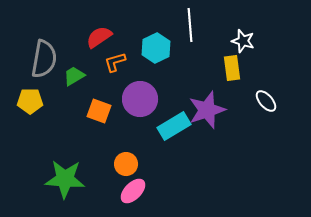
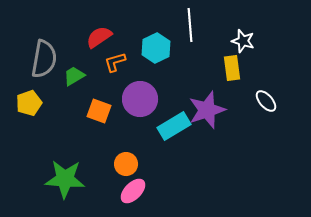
yellow pentagon: moved 1 px left, 2 px down; rotated 20 degrees counterclockwise
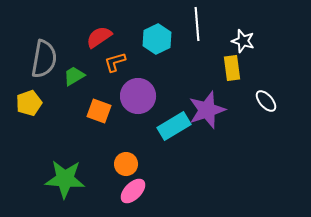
white line: moved 7 px right, 1 px up
cyan hexagon: moved 1 px right, 9 px up
purple circle: moved 2 px left, 3 px up
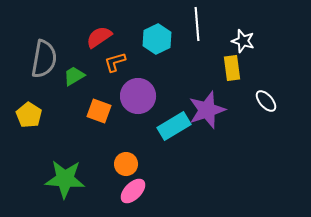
yellow pentagon: moved 12 px down; rotated 20 degrees counterclockwise
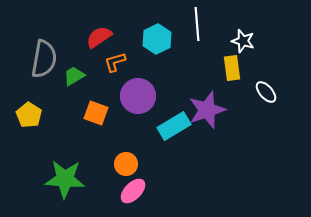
white ellipse: moved 9 px up
orange square: moved 3 px left, 2 px down
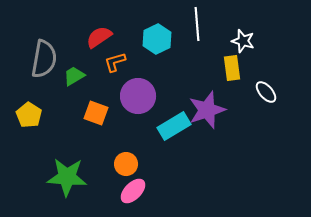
green star: moved 2 px right, 2 px up
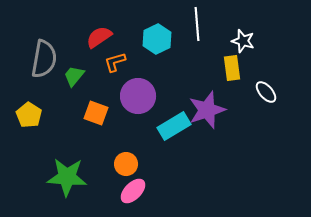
green trapezoid: rotated 20 degrees counterclockwise
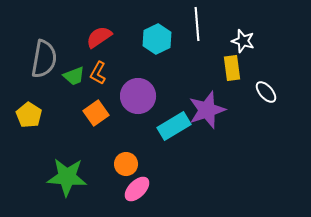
orange L-shape: moved 17 px left, 11 px down; rotated 45 degrees counterclockwise
green trapezoid: rotated 150 degrees counterclockwise
orange square: rotated 35 degrees clockwise
pink ellipse: moved 4 px right, 2 px up
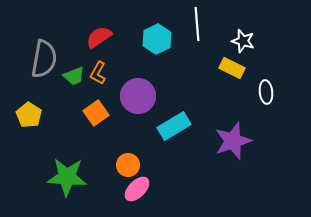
yellow rectangle: rotated 55 degrees counterclockwise
white ellipse: rotated 35 degrees clockwise
purple star: moved 26 px right, 31 px down
orange circle: moved 2 px right, 1 px down
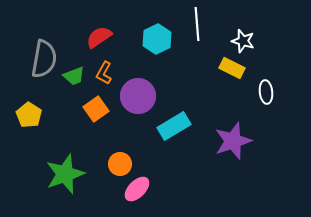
orange L-shape: moved 6 px right
orange square: moved 4 px up
orange circle: moved 8 px left, 1 px up
green star: moved 2 px left, 3 px up; rotated 24 degrees counterclockwise
